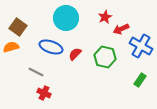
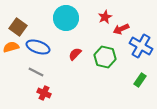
blue ellipse: moved 13 px left
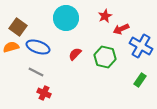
red star: moved 1 px up
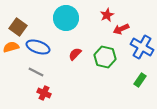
red star: moved 2 px right, 1 px up
blue cross: moved 1 px right, 1 px down
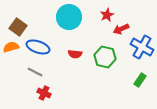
cyan circle: moved 3 px right, 1 px up
red semicircle: rotated 128 degrees counterclockwise
gray line: moved 1 px left
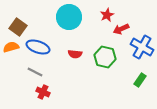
red cross: moved 1 px left, 1 px up
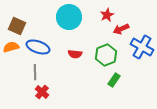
brown square: moved 1 px left, 1 px up; rotated 12 degrees counterclockwise
green hexagon: moved 1 px right, 2 px up; rotated 25 degrees clockwise
gray line: rotated 63 degrees clockwise
green rectangle: moved 26 px left
red cross: moved 1 px left; rotated 16 degrees clockwise
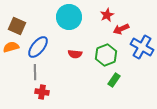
blue ellipse: rotated 70 degrees counterclockwise
red cross: rotated 32 degrees counterclockwise
